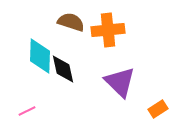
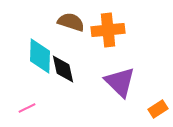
pink line: moved 3 px up
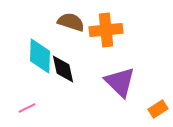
orange cross: moved 2 px left
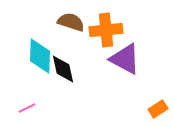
purple triangle: moved 5 px right, 23 px up; rotated 16 degrees counterclockwise
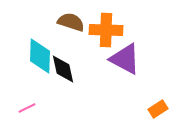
orange cross: rotated 8 degrees clockwise
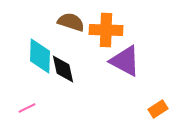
purple triangle: moved 2 px down
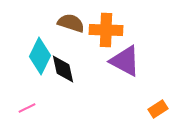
brown semicircle: moved 1 px down
cyan diamond: rotated 24 degrees clockwise
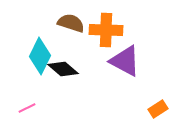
black diamond: rotated 36 degrees counterclockwise
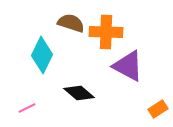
orange cross: moved 2 px down
cyan diamond: moved 2 px right, 1 px up
purple triangle: moved 3 px right, 5 px down
black diamond: moved 16 px right, 24 px down
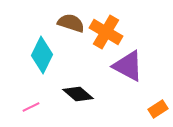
orange cross: rotated 28 degrees clockwise
black diamond: moved 1 px left, 1 px down
pink line: moved 4 px right, 1 px up
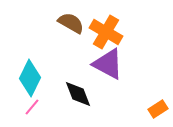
brown semicircle: rotated 12 degrees clockwise
cyan diamond: moved 12 px left, 23 px down
purple triangle: moved 20 px left, 2 px up
black diamond: rotated 28 degrees clockwise
pink line: moved 1 px right; rotated 24 degrees counterclockwise
